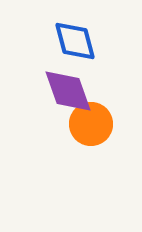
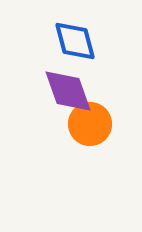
orange circle: moved 1 px left
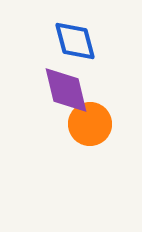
purple diamond: moved 2 px left, 1 px up; rotated 6 degrees clockwise
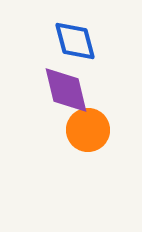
orange circle: moved 2 px left, 6 px down
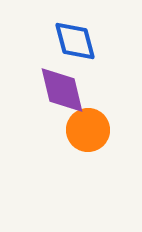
purple diamond: moved 4 px left
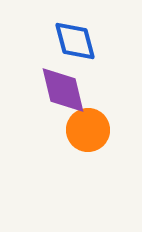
purple diamond: moved 1 px right
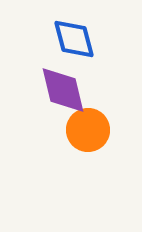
blue diamond: moved 1 px left, 2 px up
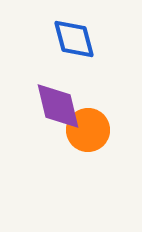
purple diamond: moved 5 px left, 16 px down
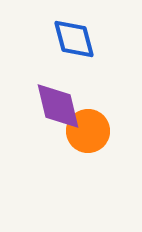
orange circle: moved 1 px down
